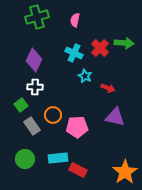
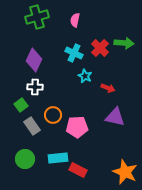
orange star: rotated 15 degrees counterclockwise
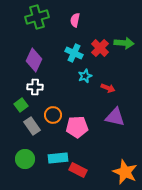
cyan star: rotated 24 degrees clockwise
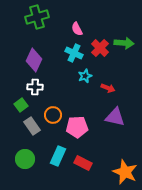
pink semicircle: moved 2 px right, 9 px down; rotated 40 degrees counterclockwise
cyan rectangle: moved 2 px up; rotated 60 degrees counterclockwise
red rectangle: moved 5 px right, 7 px up
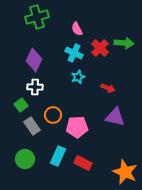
cyan star: moved 7 px left, 1 px down
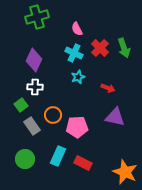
green arrow: moved 5 px down; rotated 66 degrees clockwise
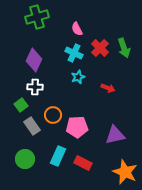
purple triangle: moved 18 px down; rotated 25 degrees counterclockwise
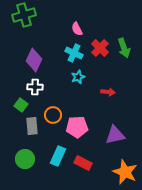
green cross: moved 13 px left, 2 px up
red arrow: moved 4 px down; rotated 16 degrees counterclockwise
green square: rotated 16 degrees counterclockwise
gray rectangle: rotated 30 degrees clockwise
